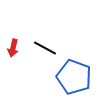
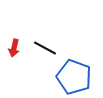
red arrow: moved 1 px right
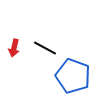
blue pentagon: moved 1 px left, 1 px up
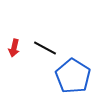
blue pentagon: rotated 12 degrees clockwise
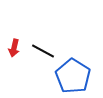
black line: moved 2 px left, 3 px down
